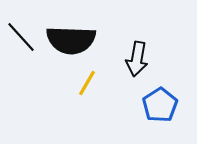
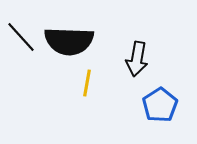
black semicircle: moved 2 px left, 1 px down
yellow line: rotated 20 degrees counterclockwise
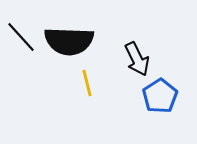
black arrow: rotated 36 degrees counterclockwise
yellow line: rotated 24 degrees counterclockwise
blue pentagon: moved 9 px up
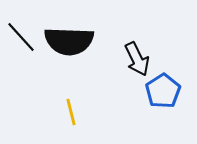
yellow line: moved 16 px left, 29 px down
blue pentagon: moved 3 px right, 5 px up
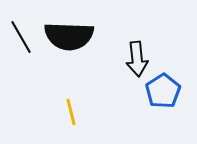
black line: rotated 12 degrees clockwise
black semicircle: moved 5 px up
black arrow: rotated 20 degrees clockwise
